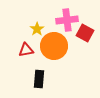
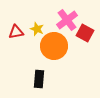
pink cross: rotated 30 degrees counterclockwise
yellow star: rotated 16 degrees counterclockwise
red triangle: moved 10 px left, 18 px up
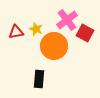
yellow star: moved 1 px left
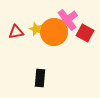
orange circle: moved 14 px up
black rectangle: moved 1 px right, 1 px up
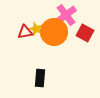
pink cross: moved 1 px left, 5 px up
red triangle: moved 9 px right
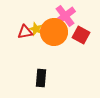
pink cross: moved 1 px left, 1 px down
red square: moved 4 px left, 2 px down
black rectangle: moved 1 px right
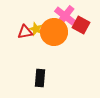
pink cross: rotated 15 degrees counterclockwise
red square: moved 10 px up
black rectangle: moved 1 px left
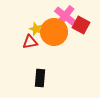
red triangle: moved 5 px right, 10 px down
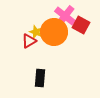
yellow star: moved 3 px down
red triangle: moved 1 px left, 1 px up; rotated 21 degrees counterclockwise
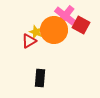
orange circle: moved 2 px up
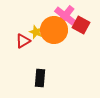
red triangle: moved 6 px left
